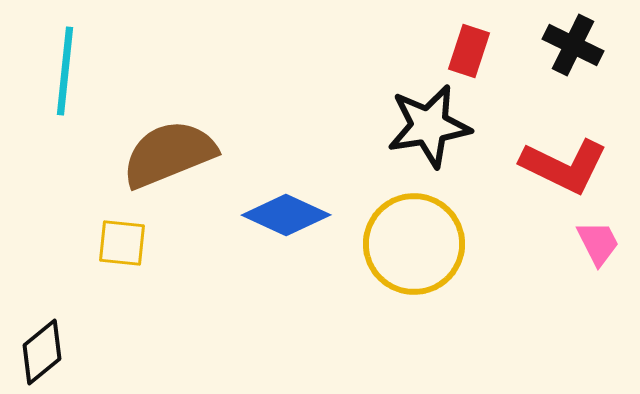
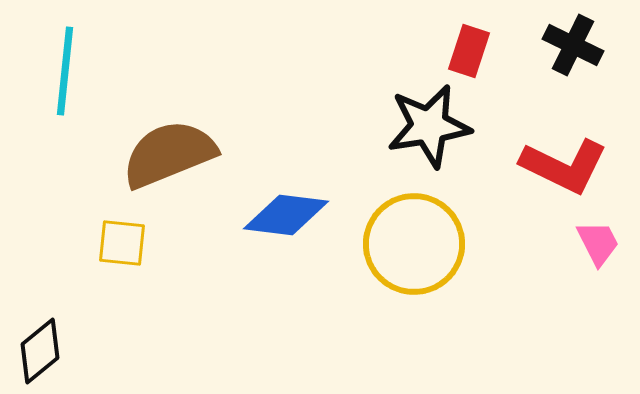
blue diamond: rotated 18 degrees counterclockwise
black diamond: moved 2 px left, 1 px up
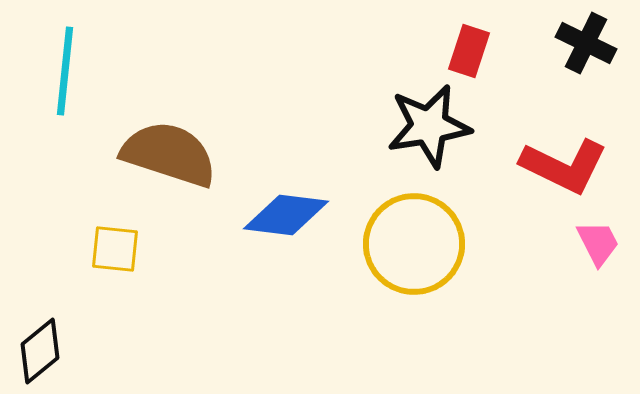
black cross: moved 13 px right, 2 px up
brown semicircle: rotated 40 degrees clockwise
yellow square: moved 7 px left, 6 px down
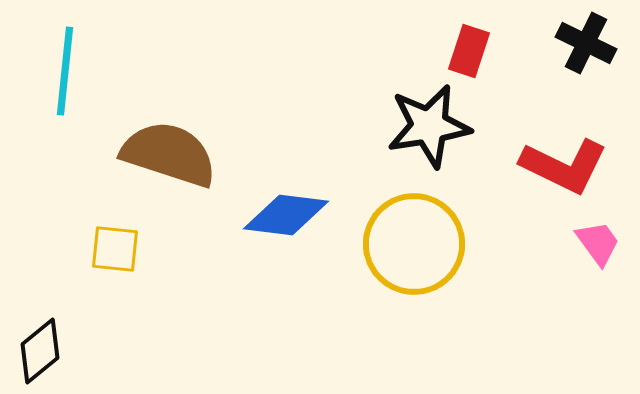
pink trapezoid: rotated 9 degrees counterclockwise
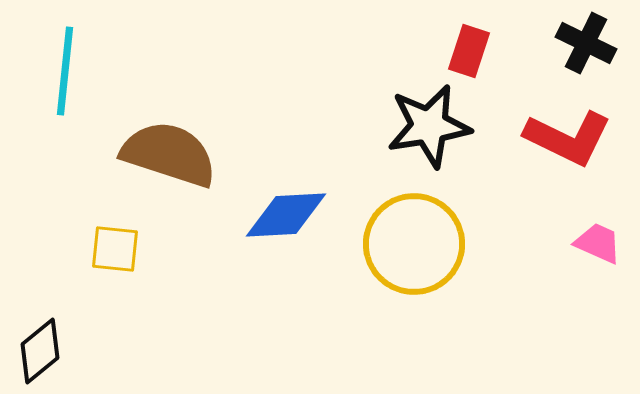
red L-shape: moved 4 px right, 28 px up
blue diamond: rotated 10 degrees counterclockwise
pink trapezoid: rotated 30 degrees counterclockwise
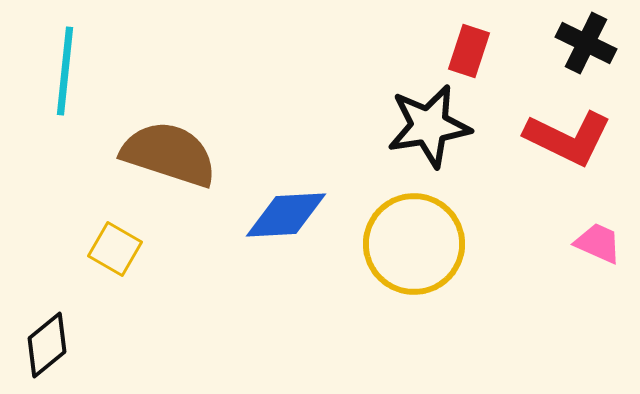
yellow square: rotated 24 degrees clockwise
black diamond: moved 7 px right, 6 px up
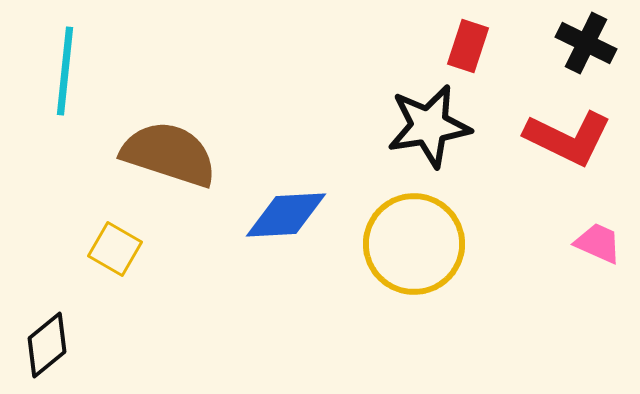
red rectangle: moved 1 px left, 5 px up
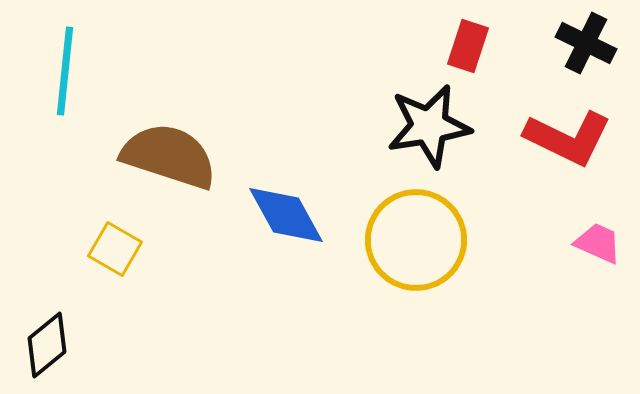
brown semicircle: moved 2 px down
blue diamond: rotated 64 degrees clockwise
yellow circle: moved 2 px right, 4 px up
